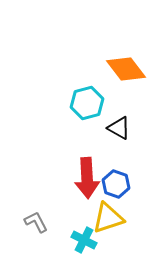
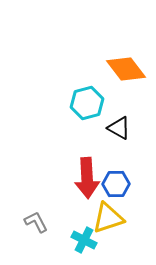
blue hexagon: rotated 20 degrees counterclockwise
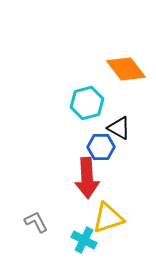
blue hexagon: moved 15 px left, 37 px up
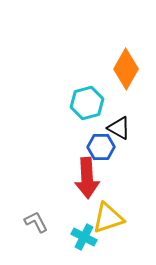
orange diamond: rotated 66 degrees clockwise
cyan cross: moved 3 px up
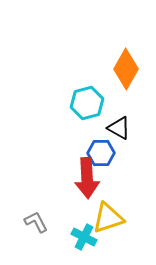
blue hexagon: moved 6 px down
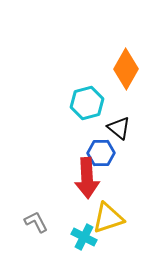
black triangle: rotated 10 degrees clockwise
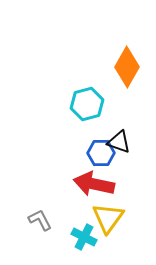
orange diamond: moved 1 px right, 2 px up
cyan hexagon: moved 1 px down
black triangle: moved 14 px down; rotated 20 degrees counterclockwise
red arrow: moved 7 px right, 6 px down; rotated 105 degrees clockwise
yellow triangle: rotated 36 degrees counterclockwise
gray L-shape: moved 4 px right, 2 px up
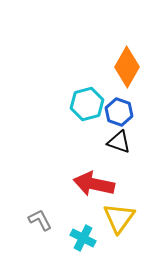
blue hexagon: moved 18 px right, 41 px up; rotated 20 degrees clockwise
yellow triangle: moved 11 px right
cyan cross: moved 1 px left, 1 px down
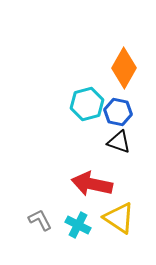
orange diamond: moved 3 px left, 1 px down
blue hexagon: moved 1 px left; rotated 8 degrees counterclockwise
red arrow: moved 2 px left
yellow triangle: rotated 32 degrees counterclockwise
cyan cross: moved 5 px left, 13 px up
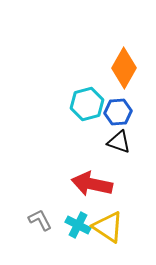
blue hexagon: rotated 16 degrees counterclockwise
yellow triangle: moved 11 px left, 9 px down
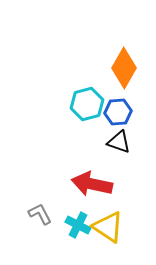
gray L-shape: moved 6 px up
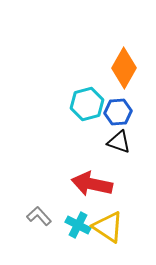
gray L-shape: moved 1 px left, 2 px down; rotated 15 degrees counterclockwise
